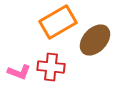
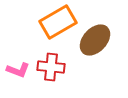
pink L-shape: moved 1 px left, 2 px up
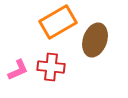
brown ellipse: rotated 24 degrees counterclockwise
pink L-shape: rotated 45 degrees counterclockwise
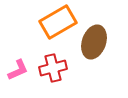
brown ellipse: moved 1 px left, 2 px down
red cross: moved 2 px right, 1 px down; rotated 20 degrees counterclockwise
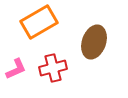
orange rectangle: moved 19 px left
pink L-shape: moved 2 px left, 1 px up
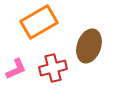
brown ellipse: moved 5 px left, 4 px down
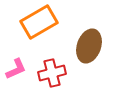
red cross: moved 1 px left, 5 px down
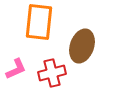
orange rectangle: rotated 54 degrees counterclockwise
brown ellipse: moved 7 px left
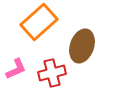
orange rectangle: rotated 42 degrees clockwise
